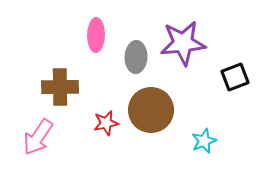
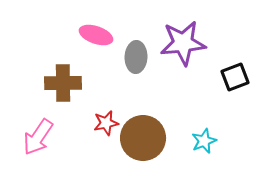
pink ellipse: rotated 72 degrees counterclockwise
brown cross: moved 3 px right, 4 px up
brown circle: moved 8 px left, 28 px down
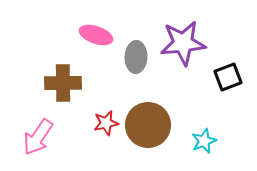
black square: moved 7 px left
brown circle: moved 5 px right, 13 px up
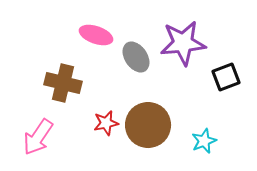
gray ellipse: rotated 36 degrees counterclockwise
black square: moved 2 px left
brown cross: rotated 15 degrees clockwise
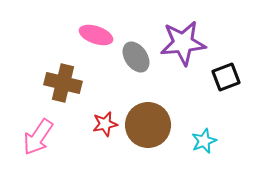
red star: moved 1 px left, 1 px down
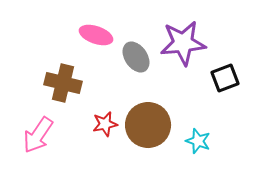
black square: moved 1 px left, 1 px down
pink arrow: moved 2 px up
cyan star: moved 6 px left; rotated 30 degrees counterclockwise
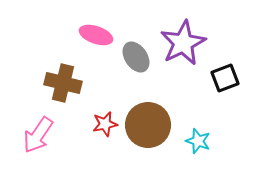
purple star: rotated 21 degrees counterclockwise
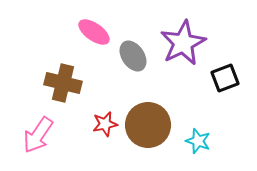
pink ellipse: moved 2 px left, 3 px up; rotated 16 degrees clockwise
gray ellipse: moved 3 px left, 1 px up
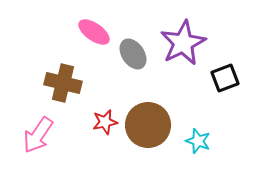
gray ellipse: moved 2 px up
red star: moved 2 px up
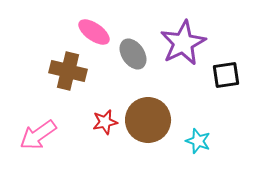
black square: moved 1 px right, 3 px up; rotated 12 degrees clockwise
brown cross: moved 5 px right, 12 px up
brown circle: moved 5 px up
pink arrow: rotated 21 degrees clockwise
